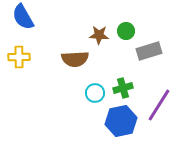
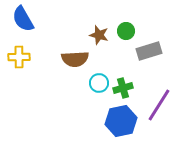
blue semicircle: moved 2 px down
brown star: rotated 12 degrees clockwise
cyan circle: moved 4 px right, 10 px up
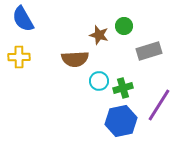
green circle: moved 2 px left, 5 px up
cyan circle: moved 2 px up
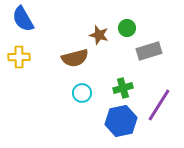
green circle: moved 3 px right, 2 px down
brown semicircle: moved 1 px up; rotated 12 degrees counterclockwise
cyan circle: moved 17 px left, 12 px down
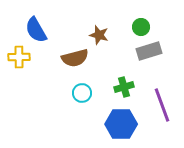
blue semicircle: moved 13 px right, 11 px down
green circle: moved 14 px right, 1 px up
green cross: moved 1 px right, 1 px up
purple line: moved 3 px right; rotated 52 degrees counterclockwise
blue hexagon: moved 3 px down; rotated 12 degrees clockwise
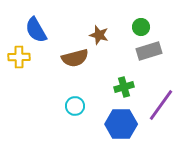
cyan circle: moved 7 px left, 13 px down
purple line: moved 1 px left; rotated 56 degrees clockwise
